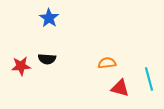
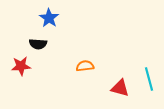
black semicircle: moved 9 px left, 15 px up
orange semicircle: moved 22 px left, 3 px down
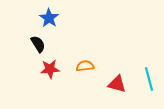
black semicircle: rotated 126 degrees counterclockwise
red star: moved 29 px right, 3 px down
red triangle: moved 3 px left, 4 px up
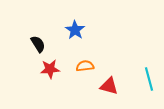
blue star: moved 26 px right, 12 px down
red triangle: moved 8 px left, 2 px down
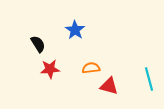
orange semicircle: moved 6 px right, 2 px down
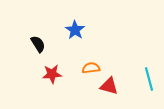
red star: moved 2 px right, 5 px down
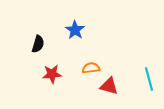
black semicircle: rotated 48 degrees clockwise
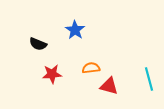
black semicircle: rotated 96 degrees clockwise
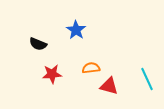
blue star: moved 1 px right
cyan line: moved 2 px left; rotated 10 degrees counterclockwise
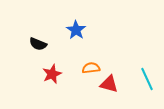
red star: rotated 18 degrees counterclockwise
red triangle: moved 2 px up
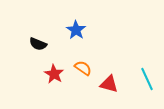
orange semicircle: moved 8 px left; rotated 42 degrees clockwise
red star: moved 2 px right; rotated 18 degrees counterclockwise
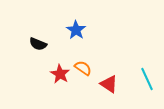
red star: moved 6 px right
red triangle: rotated 18 degrees clockwise
